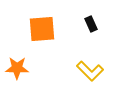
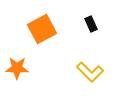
orange square: rotated 24 degrees counterclockwise
yellow L-shape: moved 1 px down
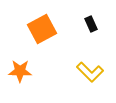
orange star: moved 3 px right, 3 px down
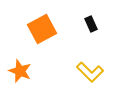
orange star: rotated 20 degrees clockwise
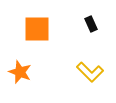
orange square: moved 5 px left; rotated 28 degrees clockwise
orange star: moved 1 px down
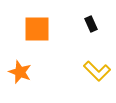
yellow L-shape: moved 7 px right, 1 px up
